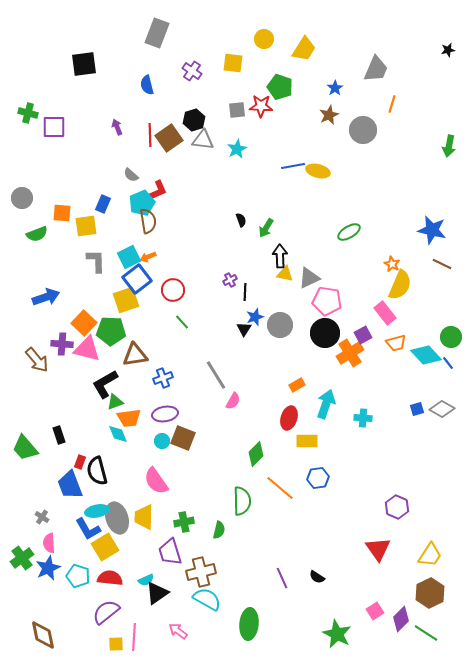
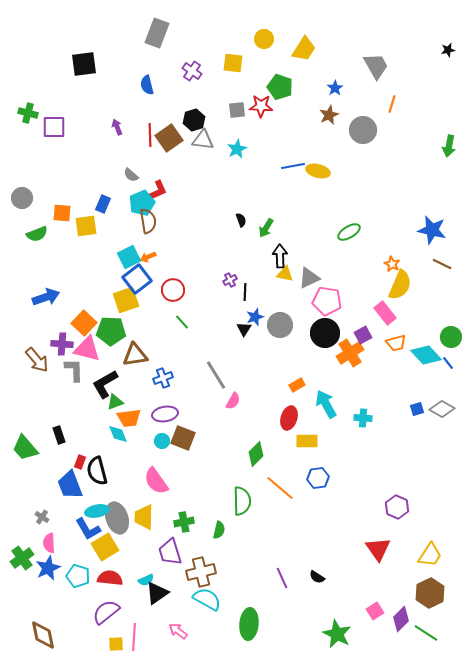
gray trapezoid at (376, 69): moved 3 px up; rotated 52 degrees counterclockwise
gray L-shape at (96, 261): moved 22 px left, 109 px down
cyan arrow at (326, 404): rotated 48 degrees counterclockwise
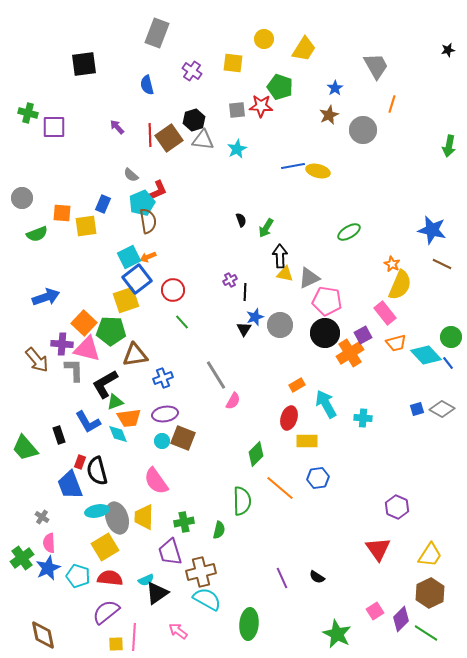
purple arrow at (117, 127): rotated 21 degrees counterclockwise
blue L-shape at (88, 529): moved 107 px up
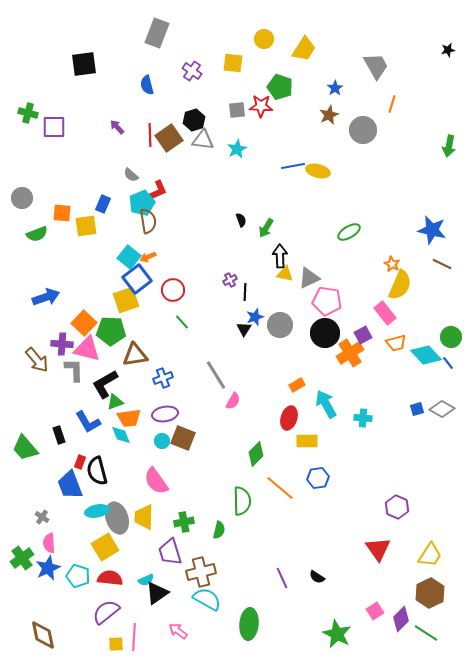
cyan square at (129, 257): rotated 25 degrees counterclockwise
cyan diamond at (118, 434): moved 3 px right, 1 px down
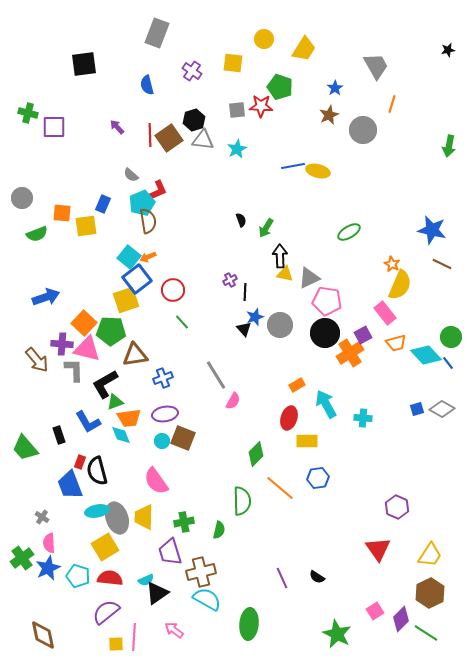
black triangle at (244, 329): rotated 14 degrees counterclockwise
pink arrow at (178, 631): moved 4 px left, 1 px up
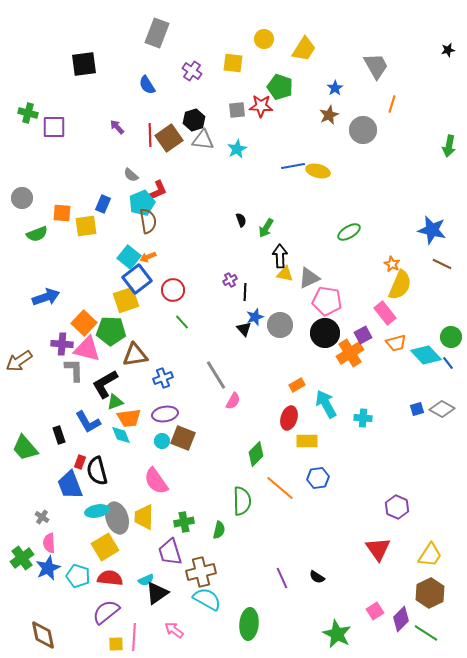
blue semicircle at (147, 85): rotated 18 degrees counterclockwise
brown arrow at (37, 360): moved 18 px left, 1 px down; rotated 96 degrees clockwise
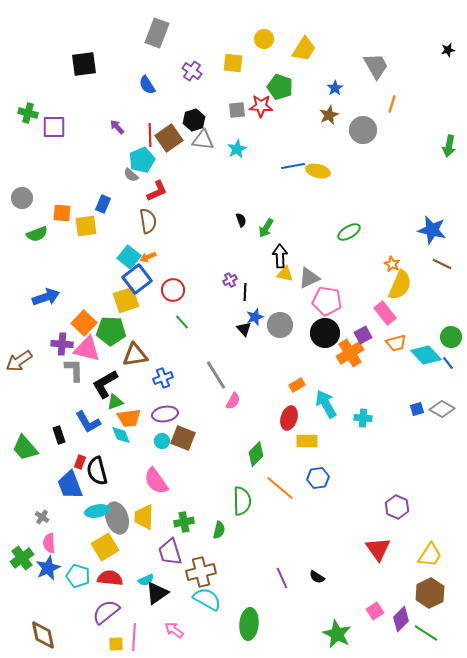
cyan pentagon at (142, 203): moved 43 px up
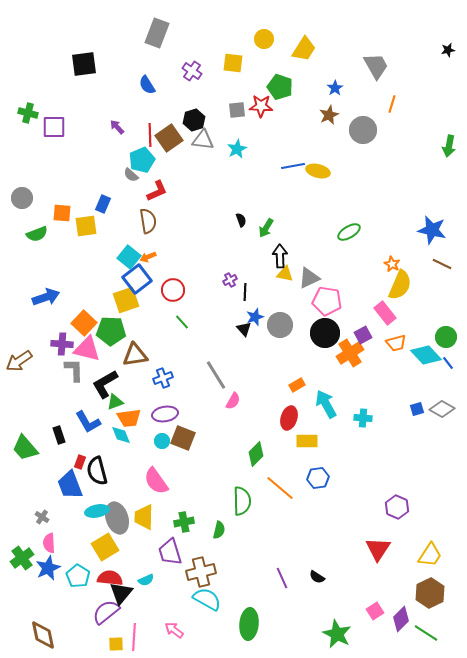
green circle at (451, 337): moved 5 px left
red triangle at (378, 549): rotated 8 degrees clockwise
cyan pentagon at (78, 576): rotated 15 degrees clockwise
black triangle at (157, 593): moved 36 px left; rotated 15 degrees counterclockwise
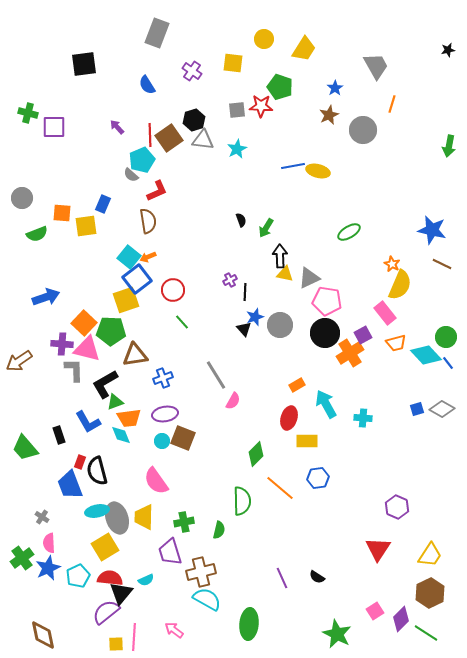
cyan pentagon at (78, 576): rotated 15 degrees clockwise
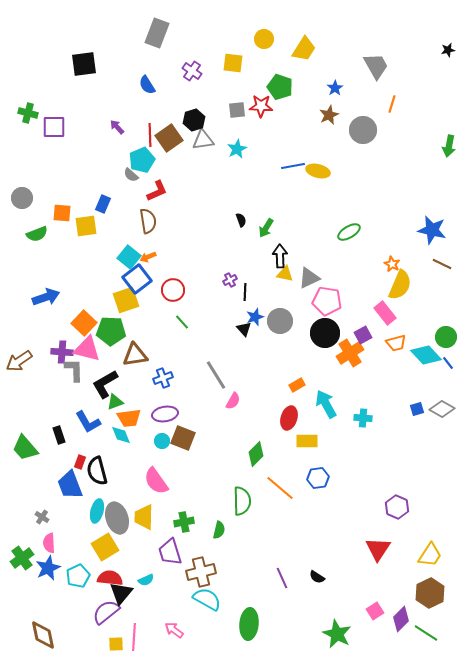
gray triangle at (203, 140): rotated 15 degrees counterclockwise
gray circle at (280, 325): moved 4 px up
purple cross at (62, 344): moved 8 px down
cyan ellipse at (97, 511): rotated 65 degrees counterclockwise
